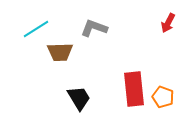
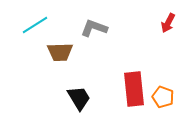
cyan line: moved 1 px left, 4 px up
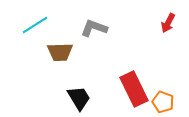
red rectangle: rotated 20 degrees counterclockwise
orange pentagon: moved 5 px down
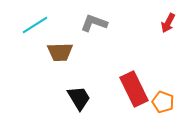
gray L-shape: moved 5 px up
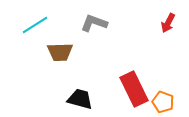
black trapezoid: moved 1 px right, 1 px down; rotated 44 degrees counterclockwise
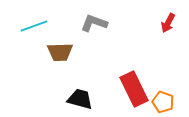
cyan line: moved 1 px left, 1 px down; rotated 12 degrees clockwise
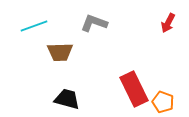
black trapezoid: moved 13 px left
